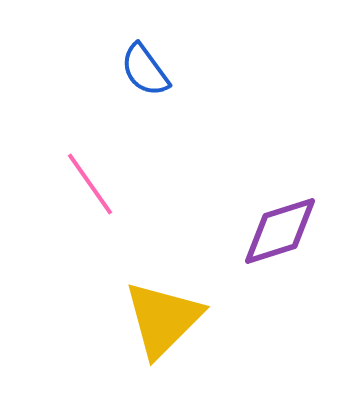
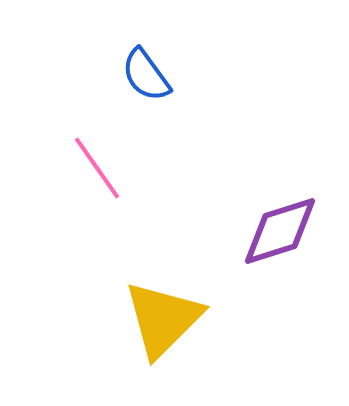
blue semicircle: moved 1 px right, 5 px down
pink line: moved 7 px right, 16 px up
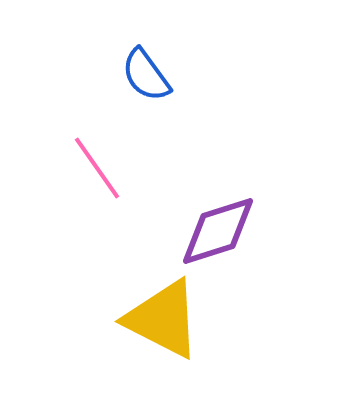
purple diamond: moved 62 px left
yellow triangle: rotated 48 degrees counterclockwise
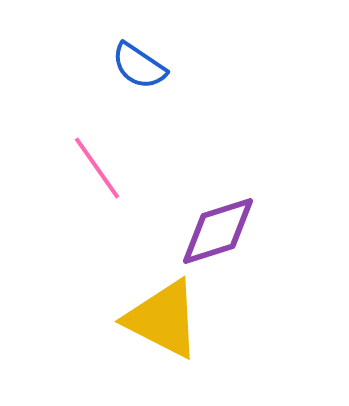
blue semicircle: moved 7 px left, 9 px up; rotated 20 degrees counterclockwise
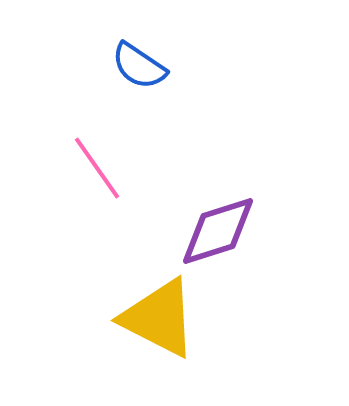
yellow triangle: moved 4 px left, 1 px up
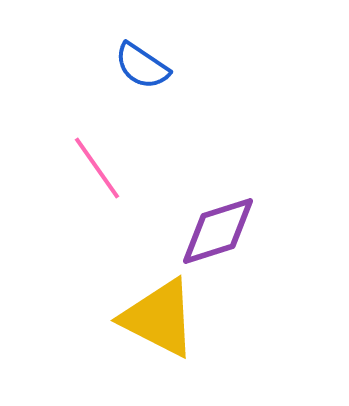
blue semicircle: moved 3 px right
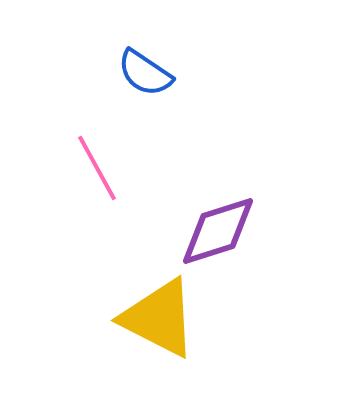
blue semicircle: moved 3 px right, 7 px down
pink line: rotated 6 degrees clockwise
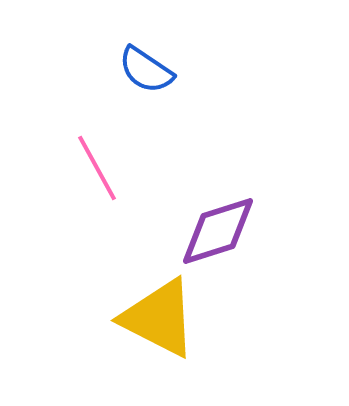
blue semicircle: moved 1 px right, 3 px up
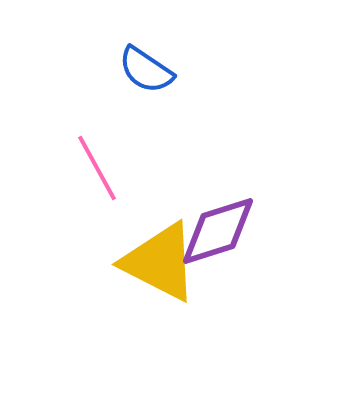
yellow triangle: moved 1 px right, 56 px up
